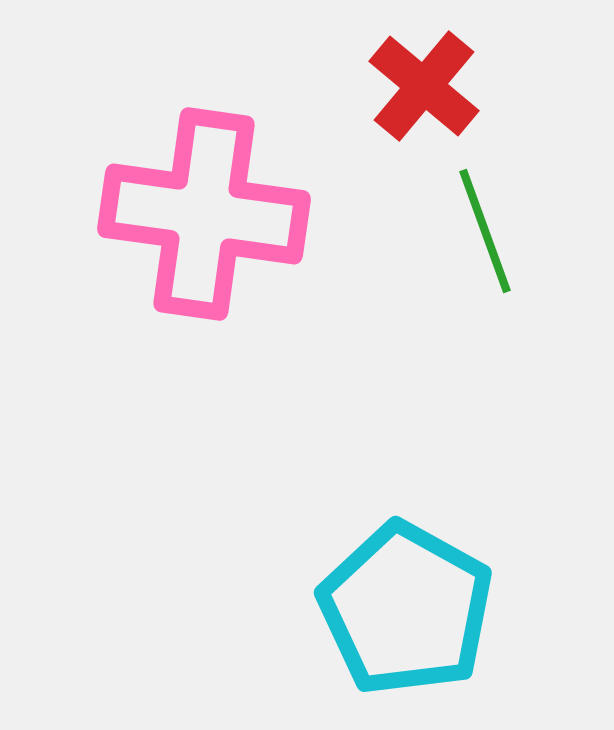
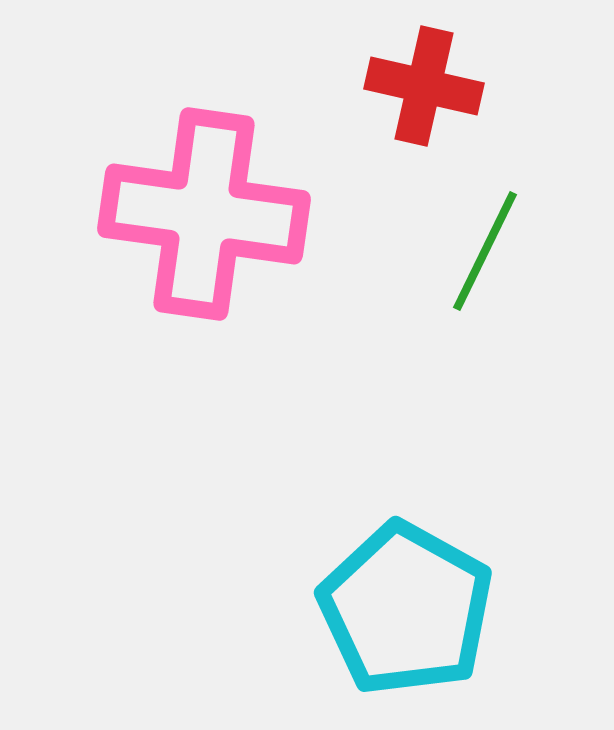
red cross: rotated 27 degrees counterclockwise
green line: moved 20 px down; rotated 46 degrees clockwise
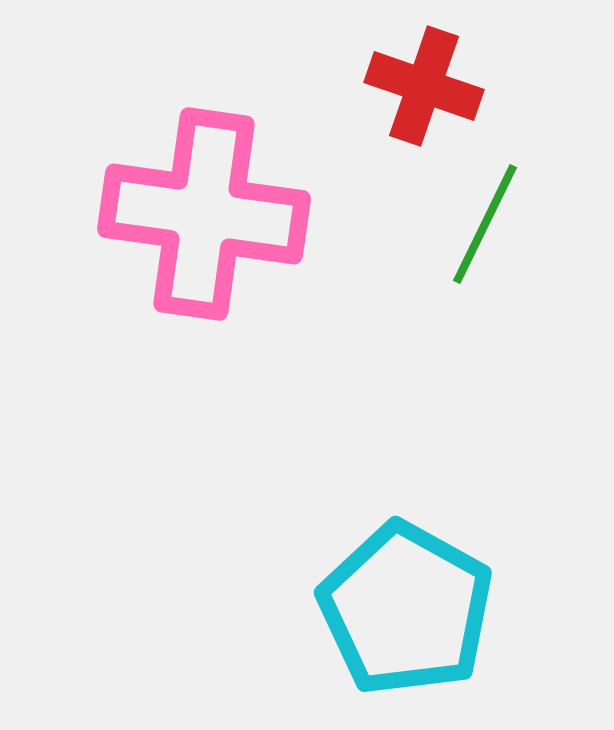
red cross: rotated 6 degrees clockwise
green line: moved 27 px up
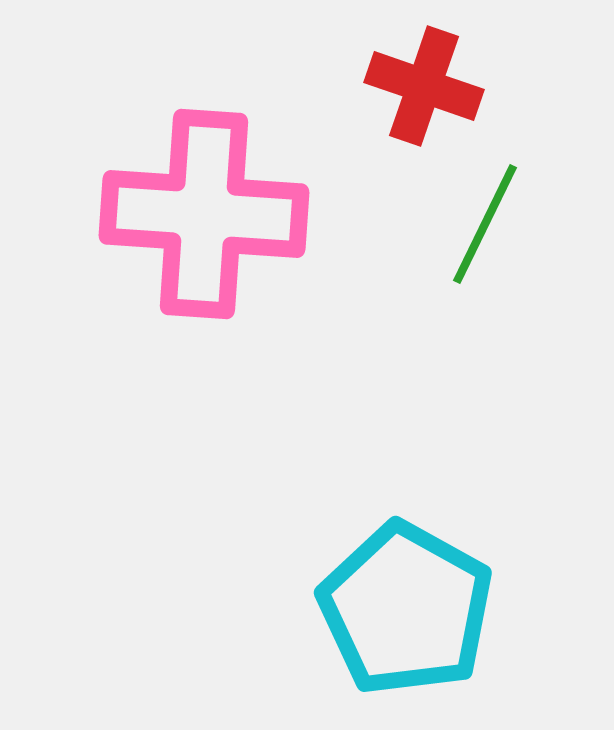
pink cross: rotated 4 degrees counterclockwise
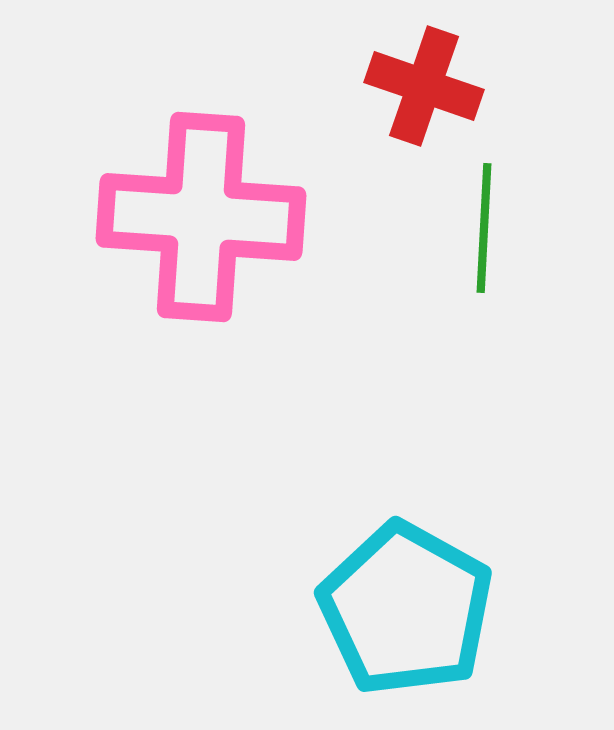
pink cross: moved 3 px left, 3 px down
green line: moved 1 px left, 4 px down; rotated 23 degrees counterclockwise
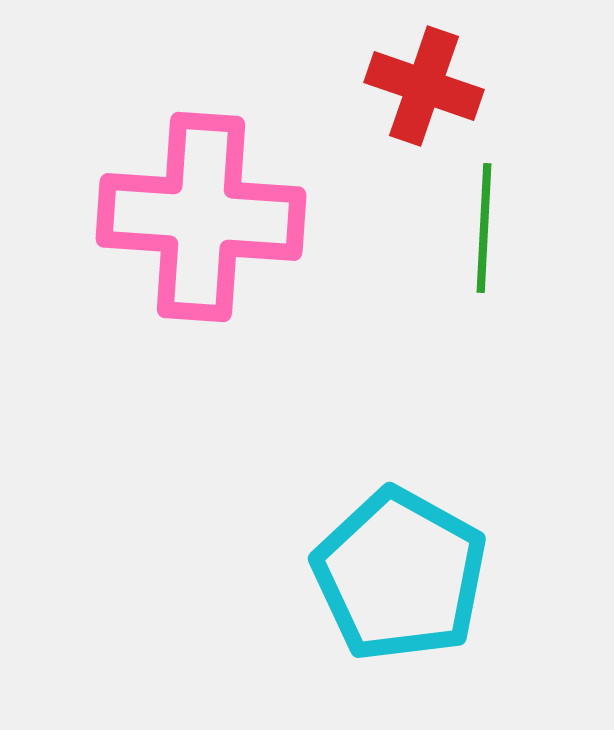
cyan pentagon: moved 6 px left, 34 px up
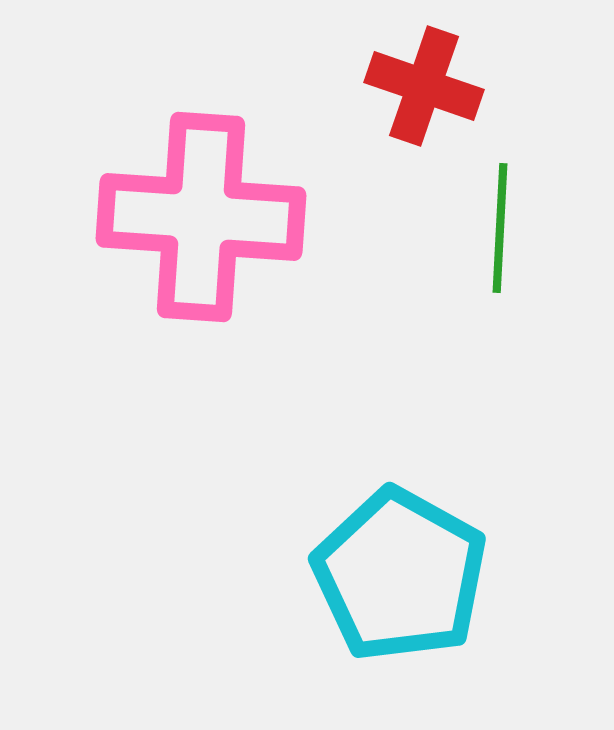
green line: moved 16 px right
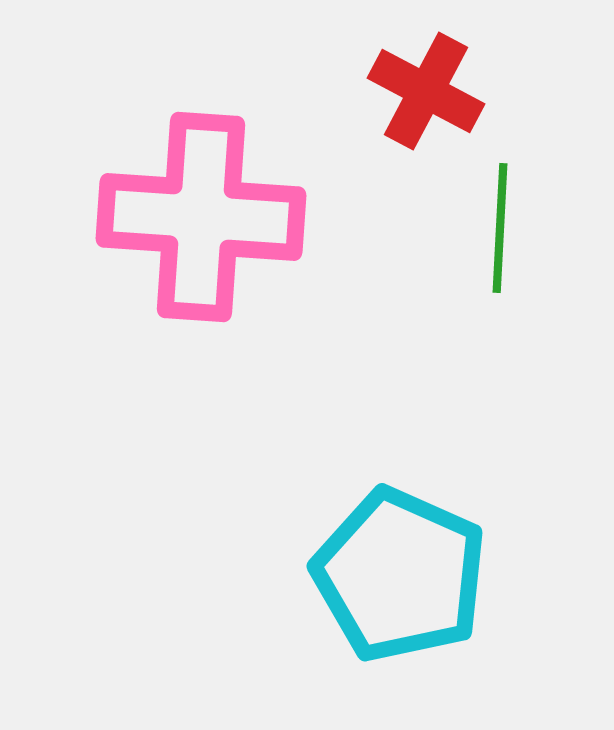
red cross: moved 2 px right, 5 px down; rotated 9 degrees clockwise
cyan pentagon: rotated 5 degrees counterclockwise
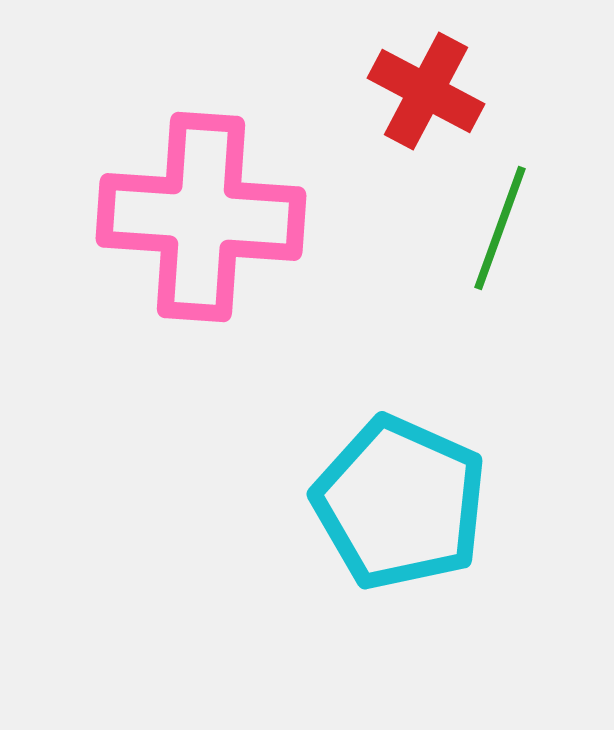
green line: rotated 17 degrees clockwise
cyan pentagon: moved 72 px up
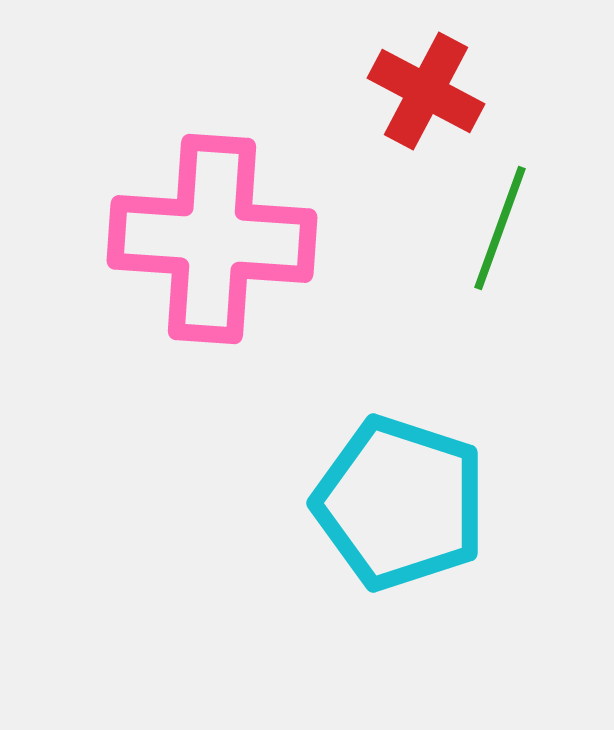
pink cross: moved 11 px right, 22 px down
cyan pentagon: rotated 6 degrees counterclockwise
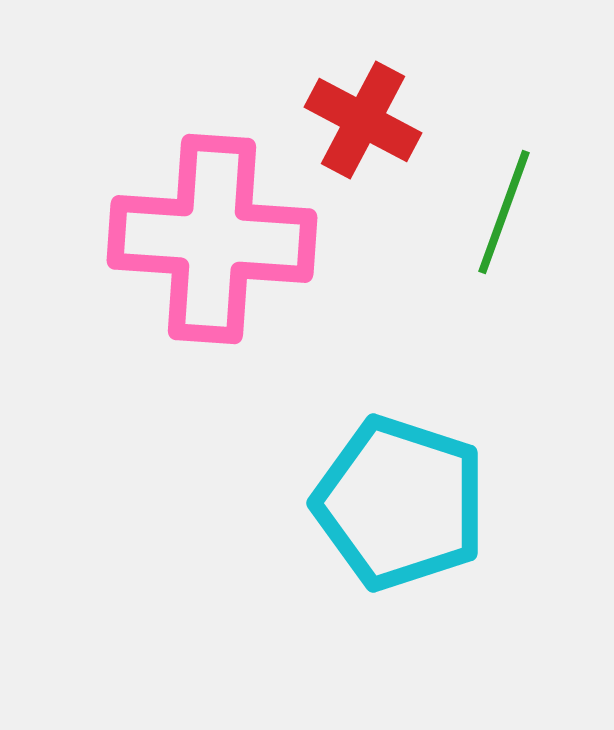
red cross: moved 63 px left, 29 px down
green line: moved 4 px right, 16 px up
